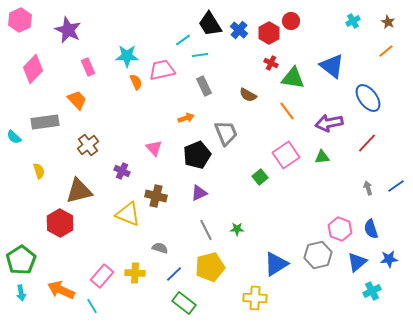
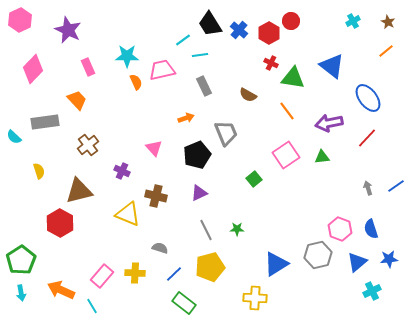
red line at (367, 143): moved 5 px up
green square at (260, 177): moved 6 px left, 2 px down
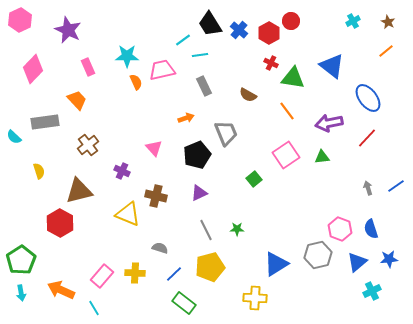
cyan line at (92, 306): moved 2 px right, 2 px down
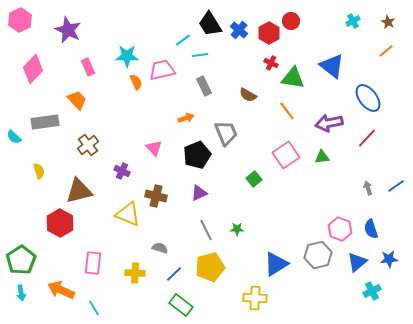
pink rectangle at (102, 276): moved 9 px left, 13 px up; rotated 35 degrees counterclockwise
green rectangle at (184, 303): moved 3 px left, 2 px down
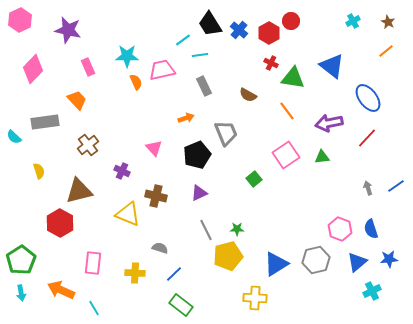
purple star at (68, 30): rotated 12 degrees counterclockwise
gray hexagon at (318, 255): moved 2 px left, 5 px down
yellow pentagon at (210, 267): moved 18 px right, 11 px up
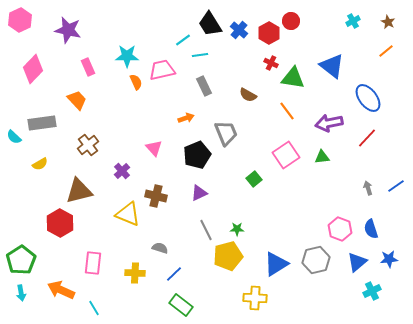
gray rectangle at (45, 122): moved 3 px left, 1 px down
yellow semicircle at (39, 171): moved 1 px right, 7 px up; rotated 77 degrees clockwise
purple cross at (122, 171): rotated 21 degrees clockwise
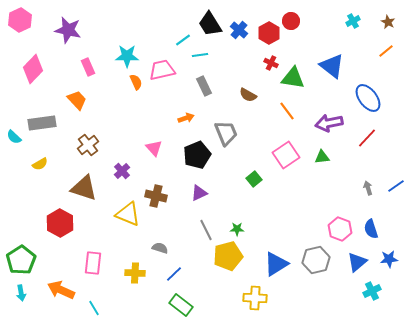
brown triangle at (79, 191): moved 5 px right, 3 px up; rotated 32 degrees clockwise
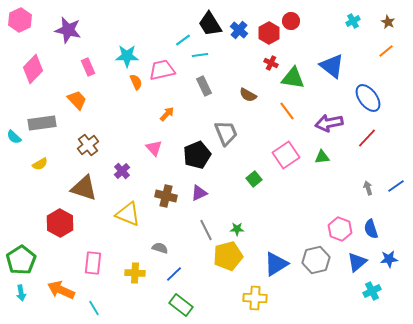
orange arrow at (186, 118): moved 19 px left, 4 px up; rotated 28 degrees counterclockwise
brown cross at (156, 196): moved 10 px right
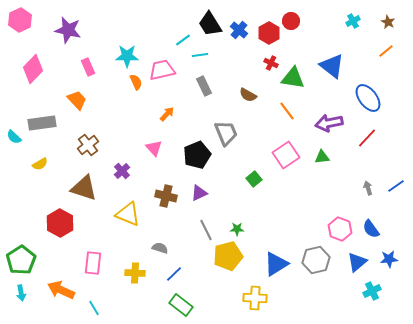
blue semicircle at (371, 229): rotated 18 degrees counterclockwise
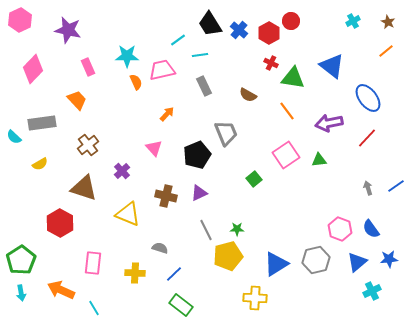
cyan line at (183, 40): moved 5 px left
green triangle at (322, 157): moved 3 px left, 3 px down
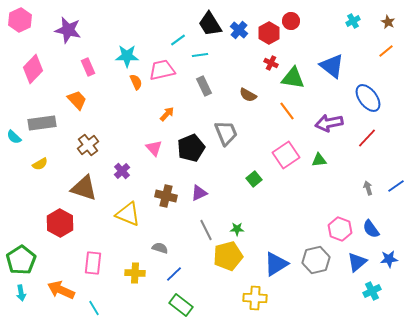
black pentagon at (197, 155): moved 6 px left, 7 px up
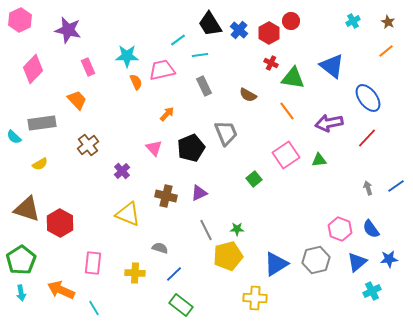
brown triangle at (84, 188): moved 57 px left, 21 px down
